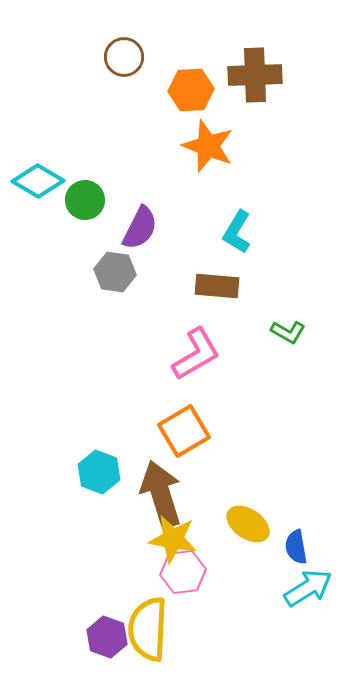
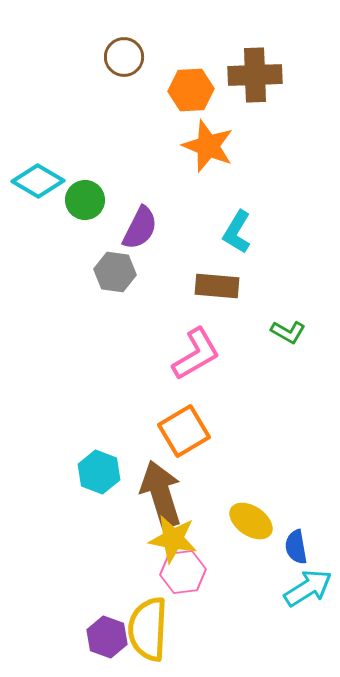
yellow ellipse: moved 3 px right, 3 px up
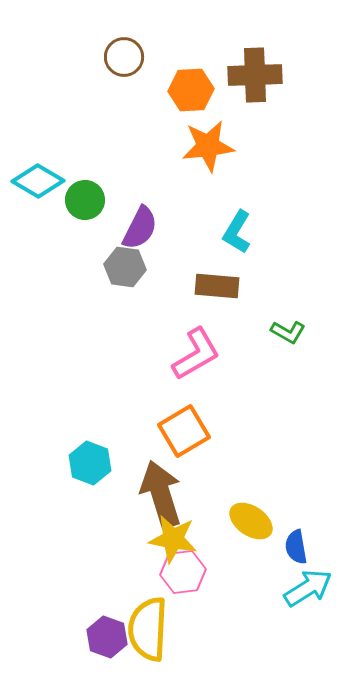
orange star: rotated 28 degrees counterclockwise
gray hexagon: moved 10 px right, 5 px up
cyan hexagon: moved 9 px left, 9 px up
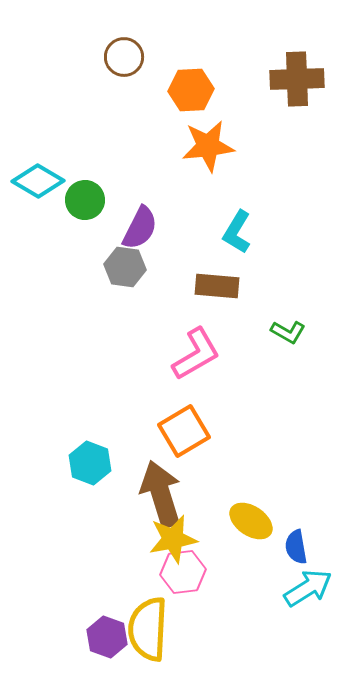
brown cross: moved 42 px right, 4 px down
yellow star: rotated 21 degrees counterclockwise
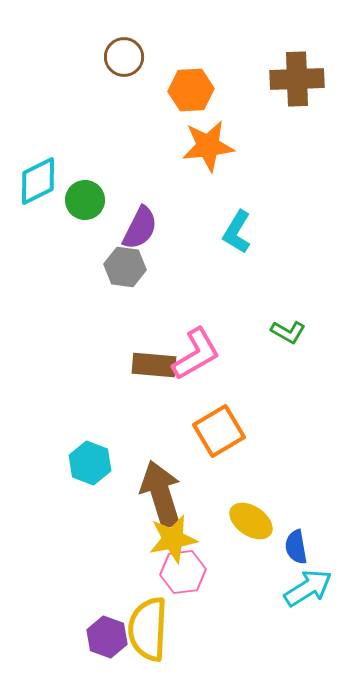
cyan diamond: rotated 57 degrees counterclockwise
brown rectangle: moved 63 px left, 79 px down
orange square: moved 35 px right
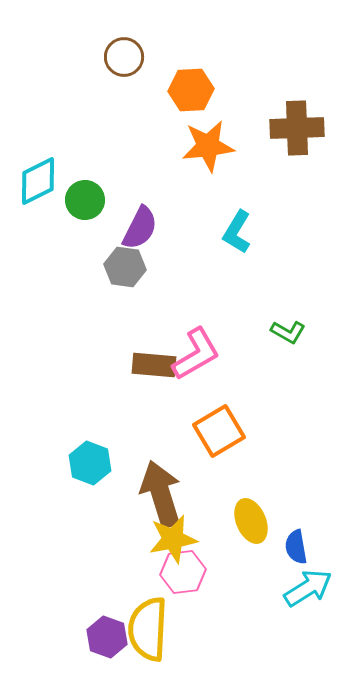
brown cross: moved 49 px down
yellow ellipse: rotated 33 degrees clockwise
